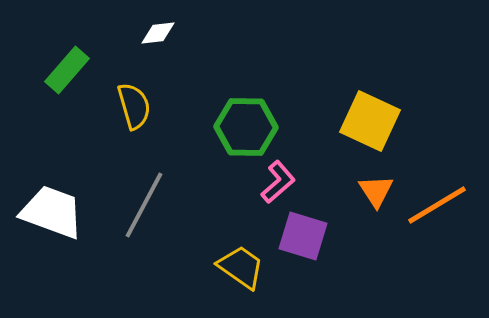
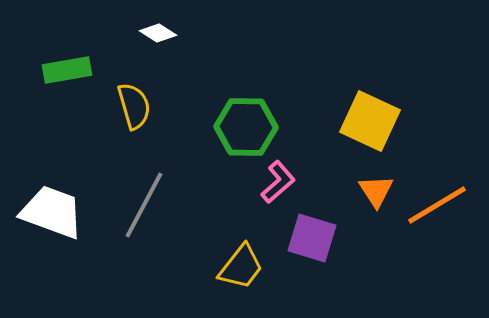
white diamond: rotated 39 degrees clockwise
green rectangle: rotated 39 degrees clockwise
purple square: moved 9 px right, 2 px down
yellow trapezoid: rotated 93 degrees clockwise
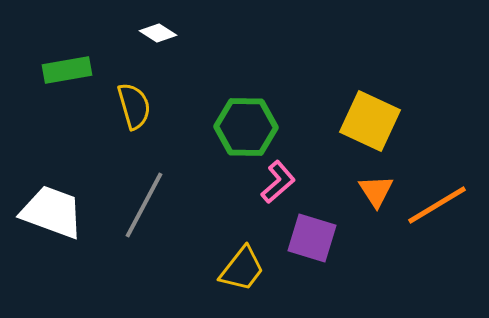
yellow trapezoid: moved 1 px right, 2 px down
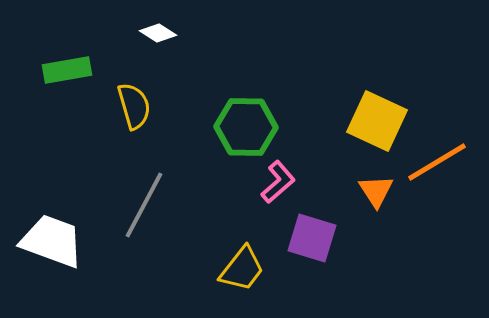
yellow square: moved 7 px right
orange line: moved 43 px up
white trapezoid: moved 29 px down
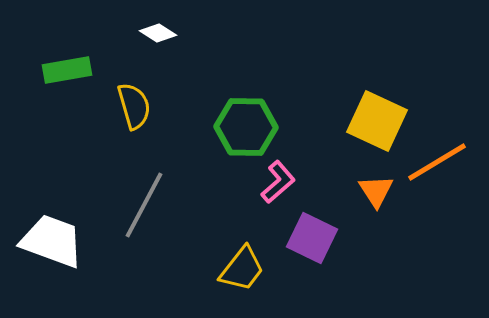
purple square: rotated 9 degrees clockwise
